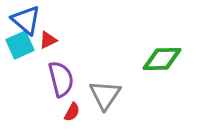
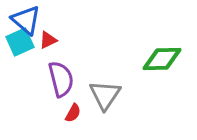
cyan square: moved 3 px up
red semicircle: moved 1 px right, 1 px down
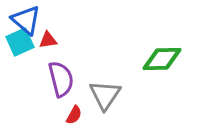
red triangle: rotated 18 degrees clockwise
red semicircle: moved 1 px right, 2 px down
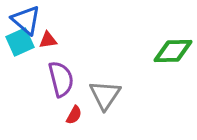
green diamond: moved 11 px right, 8 px up
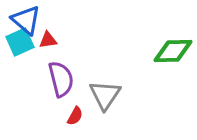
red semicircle: moved 1 px right, 1 px down
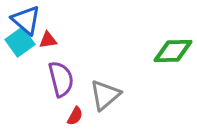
cyan square: rotated 12 degrees counterclockwise
gray triangle: rotated 16 degrees clockwise
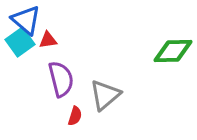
red semicircle: rotated 12 degrees counterclockwise
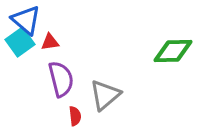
red triangle: moved 2 px right, 2 px down
red semicircle: rotated 24 degrees counterclockwise
